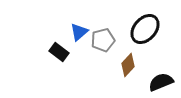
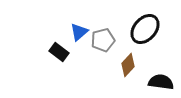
black semicircle: rotated 30 degrees clockwise
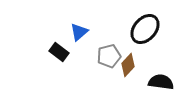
gray pentagon: moved 6 px right, 16 px down
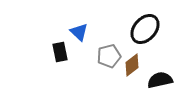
blue triangle: rotated 36 degrees counterclockwise
black rectangle: moved 1 px right; rotated 42 degrees clockwise
brown diamond: moved 4 px right; rotated 10 degrees clockwise
black semicircle: moved 1 px left, 2 px up; rotated 20 degrees counterclockwise
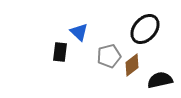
black rectangle: rotated 18 degrees clockwise
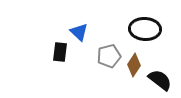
black ellipse: rotated 52 degrees clockwise
brown diamond: moved 2 px right; rotated 20 degrees counterclockwise
black semicircle: rotated 50 degrees clockwise
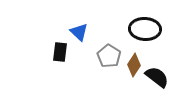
gray pentagon: rotated 25 degrees counterclockwise
black semicircle: moved 3 px left, 3 px up
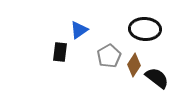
blue triangle: moved 2 px up; rotated 42 degrees clockwise
gray pentagon: rotated 10 degrees clockwise
black semicircle: moved 1 px down
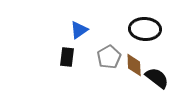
black rectangle: moved 7 px right, 5 px down
gray pentagon: moved 1 px down
brown diamond: rotated 35 degrees counterclockwise
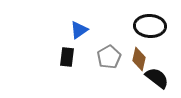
black ellipse: moved 5 px right, 3 px up
brown diamond: moved 5 px right, 6 px up; rotated 15 degrees clockwise
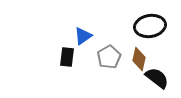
black ellipse: rotated 12 degrees counterclockwise
blue triangle: moved 4 px right, 6 px down
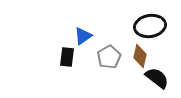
brown diamond: moved 1 px right, 3 px up
